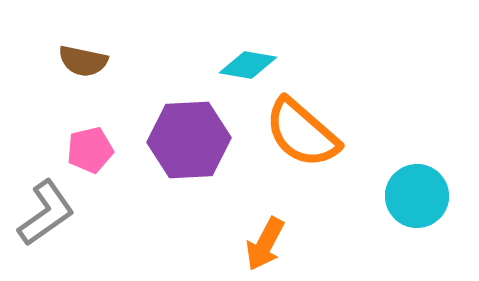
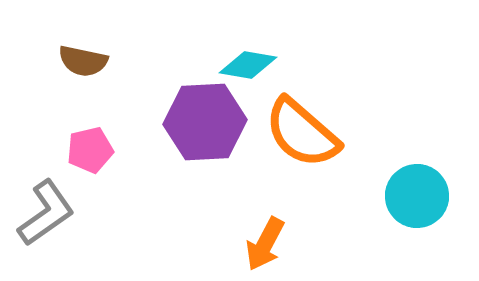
purple hexagon: moved 16 px right, 18 px up
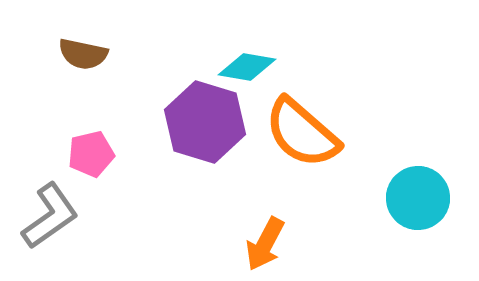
brown semicircle: moved 7 px up
cyan diamond: moved 1 px left, 2 px down
purple hexagon: rotated 20 degrees clockwise
pink pentagon: moved 1 px right, 4 px down
cyan circle: moved 1 px right, 2 px down
gray L-shape: moved 4 px right, 3 px down
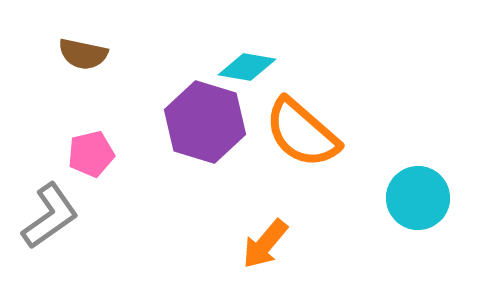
orange arrow: rotated 12 degrees clockwise
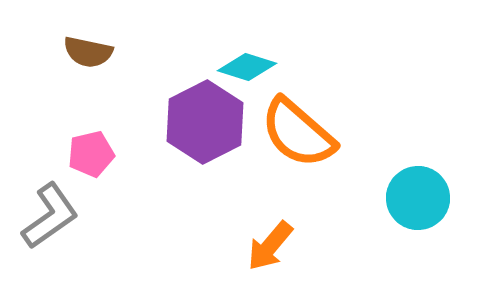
brown semicircle: moved 5 px right, 2 px up
cyan diamond: rotated 8 degrees clockwise
purple hexagon: rotated 16 degrees clockwise
orange semicircle: moved 4 px left
orange arrow: moved 5 px right, 2 px down
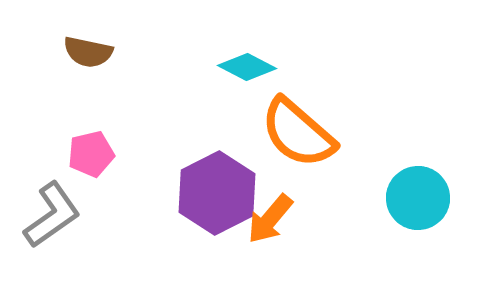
cyan diamond: rotated 10 degrees clockwise
purple hexagon: moved 12 px right, 71 px down
gray L-shape: moved 2 px right, 1 px up
orange arrow: moved 27 px up
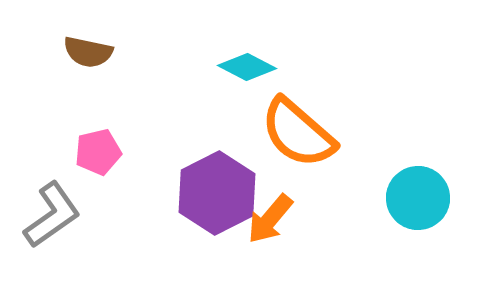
pink pentagon: moved 7 px right, 2 px up
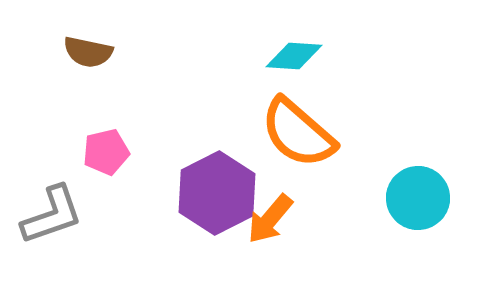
cyan diamond: moved 47 px right, 11 px up; rotated 24 degrees counterclockwise
pink pentagon: moved 8 px right
gray L-shape: rotated 16 degrees clockwise
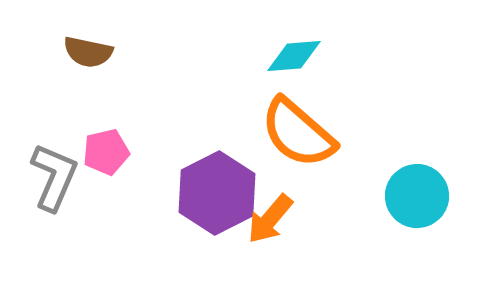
cyan diamond: rotated 8 degrees counterclockwise
cyan circle: moved 1 px left, 2 px up
gray L-shape: moved 2 px right, 38 px up; rotated 48 degrees counterclockwise
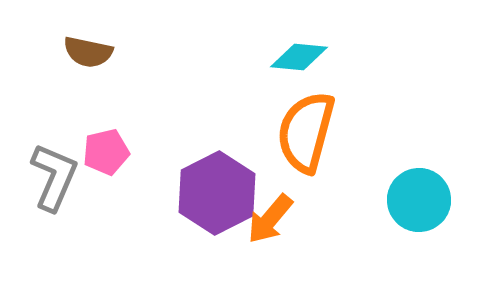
cyan diamond: moved 5 px right, 1 px down; rotated 10 degrees clockwise
orange semicircle: moved 8 px right, 1 px up; rotated 64 degrees clockwise
cyan circle: moved 2 px right, 4 px down
